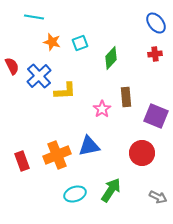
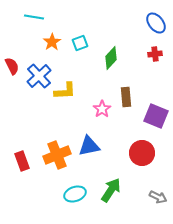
orange star: rotated 24 degrees clockwise
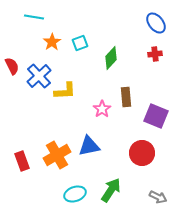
orange cross: rotated 8 degrees counterclockwise
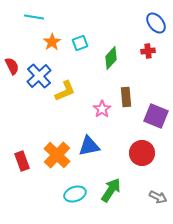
red cross: moved 7 px left, 3 px up
yellow L-shape: rotated 20 degrees counterclockwise
orange cross: rotated 16 degrees counterclockwise
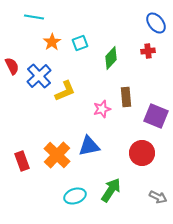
pink star: rotated 18 degrees clockwise
cyan ellipse: moved 2 px down
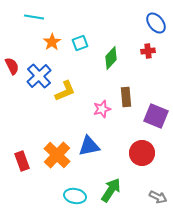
cyan ellipse: rotated 30 degrees clockwise
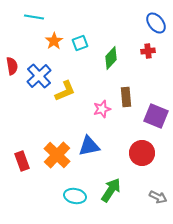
orange star: moved 2 px right, 1 px up
red semicircle: rotated 18 degrees clockwise
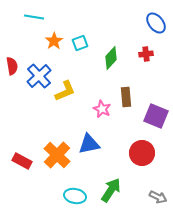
red cross: moved 2 px left, 3 px down
pink star: rotated 30 degrees counterclockwise
blue triangle: moved 2 px up
red rectangle: rotated 42 degrees counterclockwise
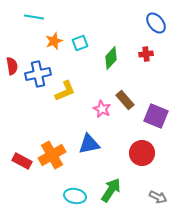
orange star: rotated 12 degrees clockwise
blue cross: moved 1 px left, 2 px up; rotated 30 degrees clockwise
brown rectangle: moved 1 px left, 3 px down; rotated 36 degrees counterclockwise
orange cross: moved 5 px left; rotated 16 degrees clockwise
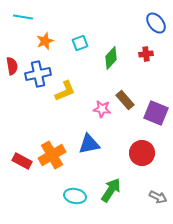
cyan line: moved 11 px left
orange star: moved 9 px left
pink star: rotated 18 degrees counterclockwise
purple square: moved 3 px up
